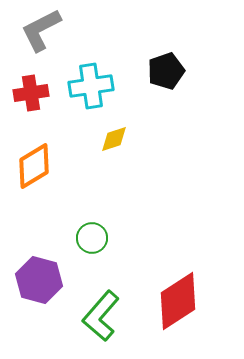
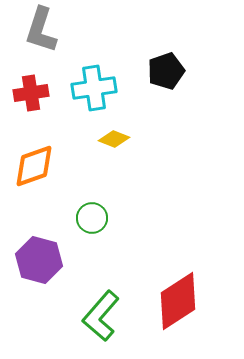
gray L-shape: rotated 45 degrees counterclockwise
cyan cross: moved 3 px right, 2 px down
yellow diamond: rotated 40 degrees clockwise
orange diamond: rotated 12 degrees clockwise
green circle: moved 20 px up
purple hexagon: moved 20 px up
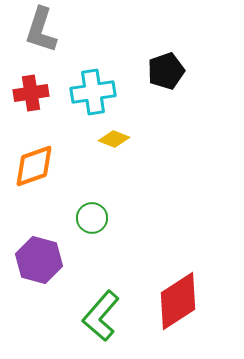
cyan cross: moved 1 px left, 4 px down
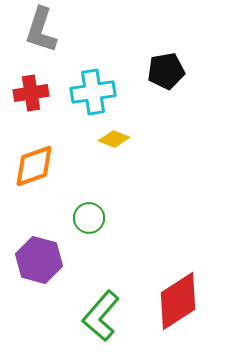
black pentagon: rotated 9 degrees clockwise
green circle: moved 3 px left
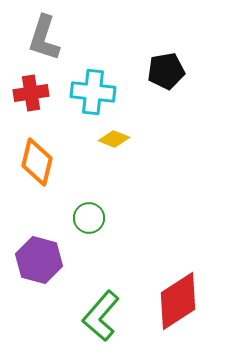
gray L-shape: moved 3 px right, 8 px down
cyan cross: rotated 15 degrees clockwise
orange diamond: moved 3 px right, 4 px up; rotated 57 degrees counterclockwise
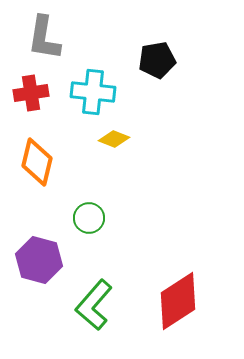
gray L-shape: rotated 9 degrees counterclockwise
black pentagon: moved 9 px left, 11 px up
green L-shape: moved 7 px left, 11 px up
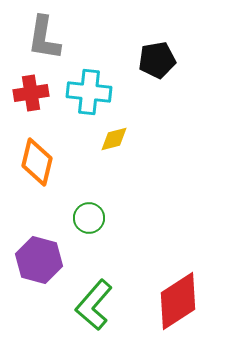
cyan cross: moved 4 px left
yellow diamond: rotated 36 degrees counterclockwise
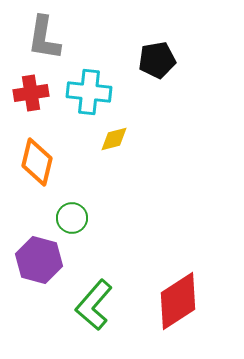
green circle: moved 17 px left
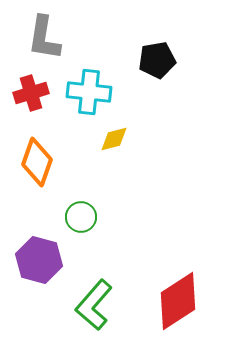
red cross: rotated 8 degrees counterclockwise
orange diamond: rotated 6 degrees clockwise
green circle: moved 9 px right, 1 px up
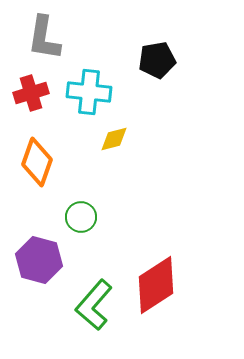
red diamond: moved 22 px left, 16 px up
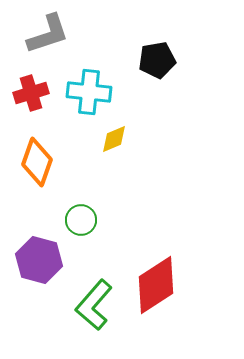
gray L-shape: moved 4 px right, 4 px up; rotated 117 degrees counterclockwise
yellow diamond: rotated 8 degrees counterclockwise
green circle: moved 3 px down
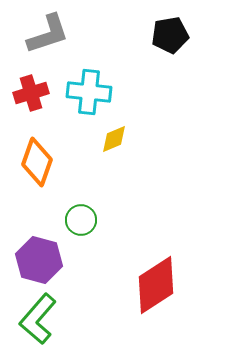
black pentagon: moved 13 px right, 25 px up
green L-shape: moved 56 px left, 14 px down
